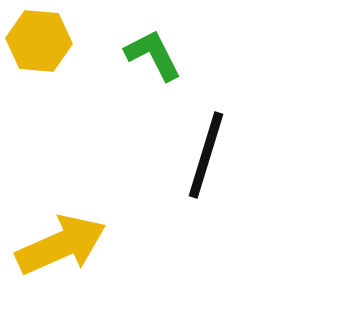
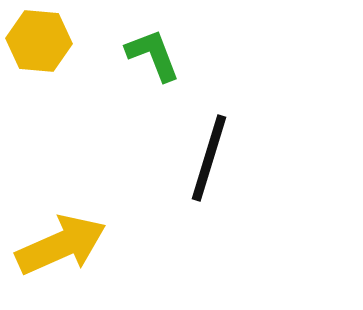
green L-shape: rotated 6 degrees clockwise
black line: moved 3 px right, 3 px down
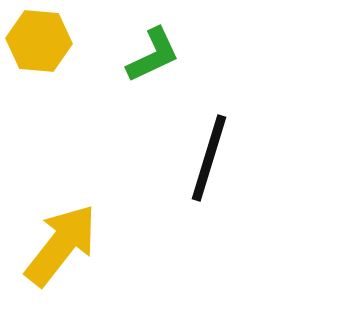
green L-shape: rotated 86 degrees clockwise
yellow arrow: rotated 28 degrees counterclockwise
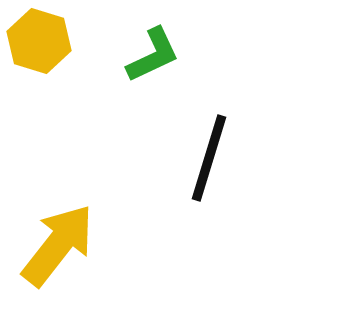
yellow hexagon: rotated 12 degrees clockwise
yellow arrow: moved 3 px left
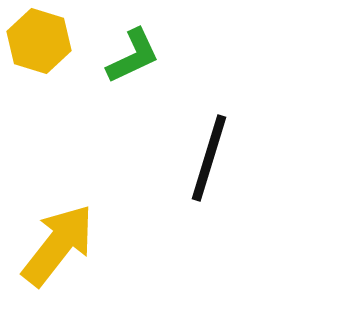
green L-shape: moved 20 px left, 1 px down
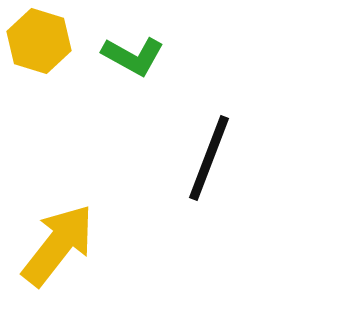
green L-shape: rotated 54 degrees clockwise
black line: rotated 4 degrees clockwise
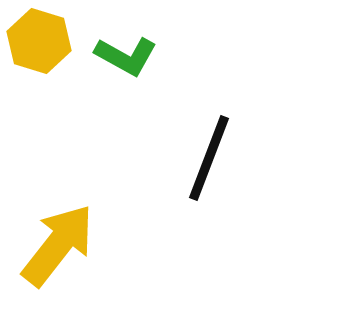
green L-shape: moved 7 px left
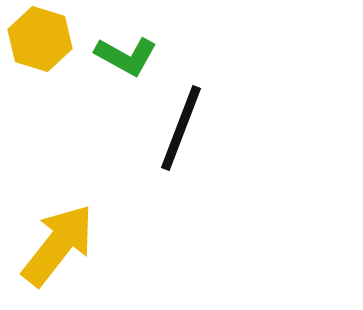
yellow hexagon: moved 1 px right, 2 px up
black line: moved 28 px left, 30 px up
